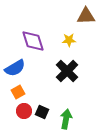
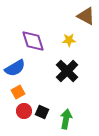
brown triangle: rotated 30 degrees clockwise
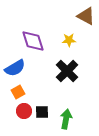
black square: rotated 24 degrees counterclockwise
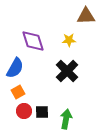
brown triangle: rotated 30 degrees counterclockwise
blue semicircle: rotated 30 degrees counterclockwise
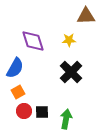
black cross: moved 4 px right, 1 px down
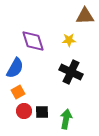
brown triangle: moved 1 px left
black cross: rotated 20 degrees counterclockwise
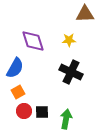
brown triangle: moved 2 px up
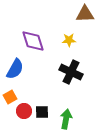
blue semicircle: moved 1 px down
orange square: moved 8 px left, 5 px down
